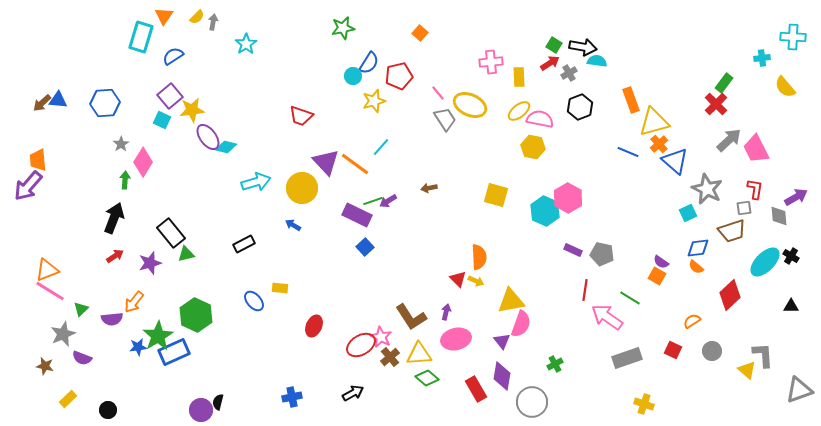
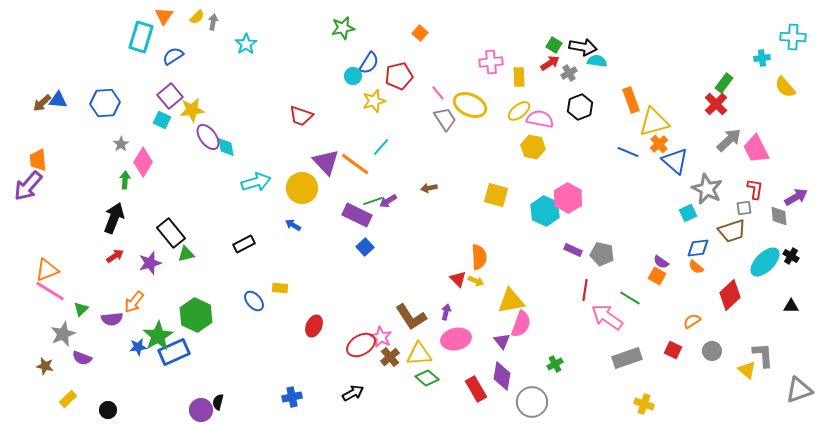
cyan diamond at (226, 147): rotated 65 degrees clockwise
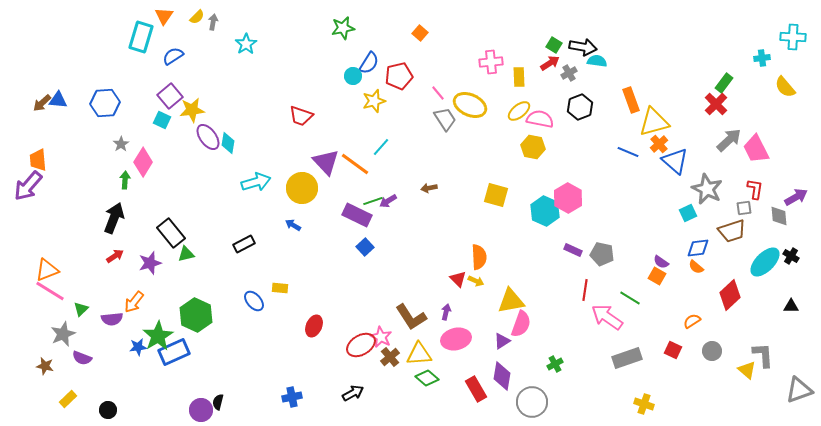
cyan diamond at (226, 147): moved 2 px right, 4 px up; rotated 20 degrees clockwise
purple triangle at (502, 341): rotated 36 degrees clockwise
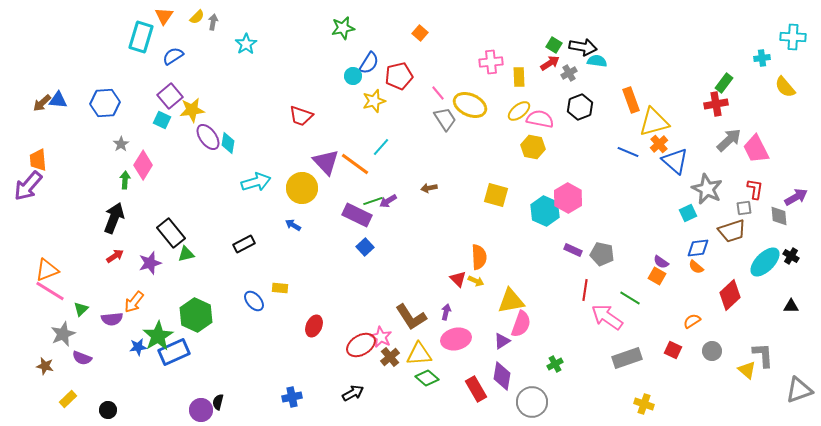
red cross at (716, 104): rotated 35 degrees clockwise
pink diamond at (143, 162): moved 3 px down
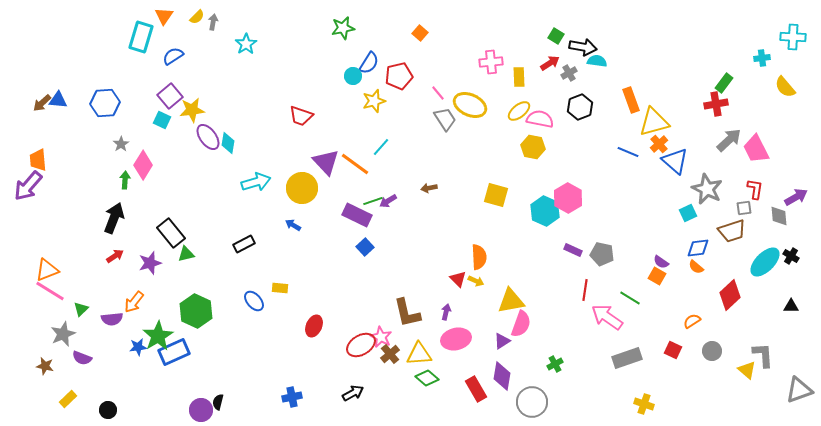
green square at (554, 45): moved 2 px right, 9 px up
green hexagon at (196, 315): moved 4 px up
brown L-shape at (411, 317): moved 4 px left, 4 px up; rotated 20 degrees clockwise
brown cross at (390, 357): moved 3 px up
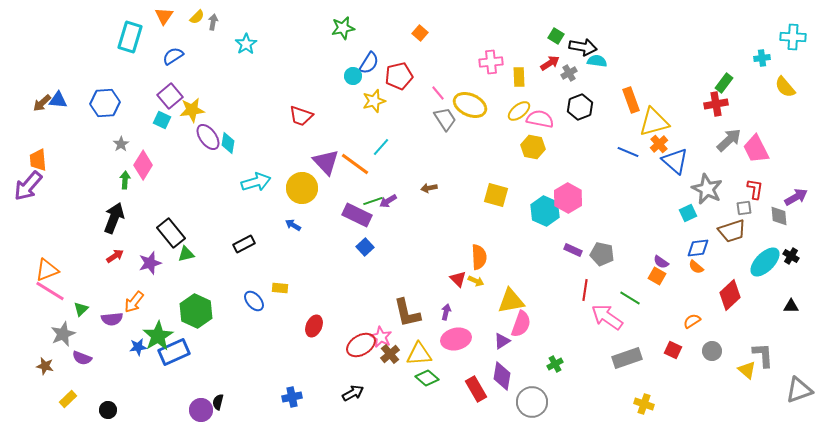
cyan rectangle at (141, 37): moved 11 px left
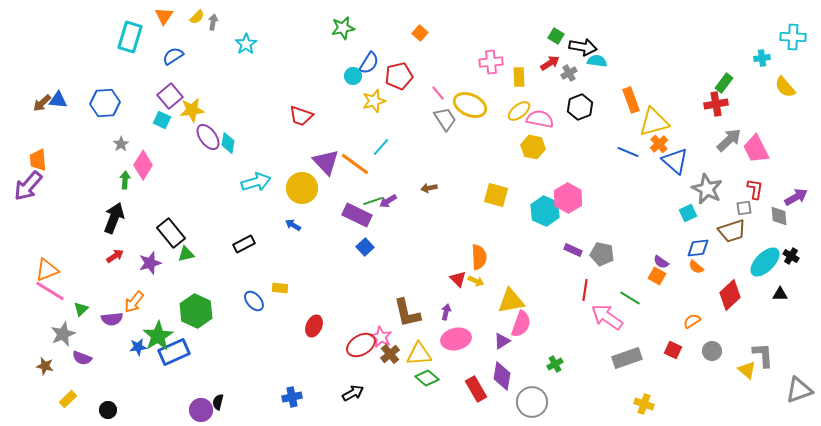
black triangle at (791, 306): moved 11 px left, 12 px up
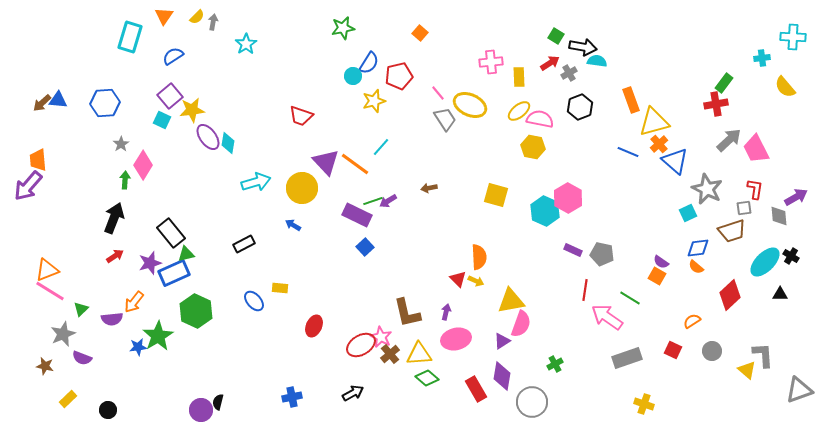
blue rectangle at (174, 352): moved 79 px up
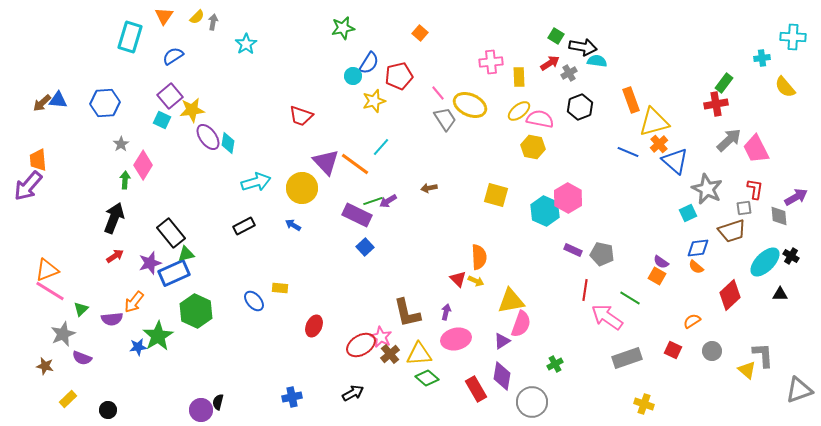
black rectangle at (244, 244): moved 18 px up
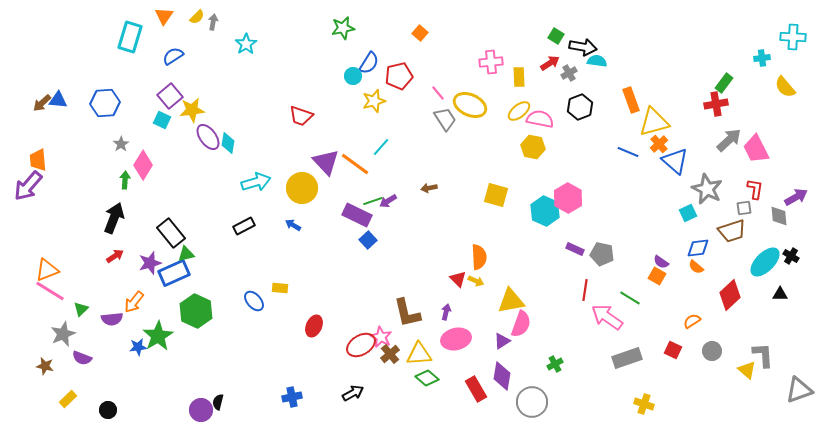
blue square at (365, 247): moved 3 px right, 7 px up
purple rectangle at (573, 250): moved 2 px right, 1 px up
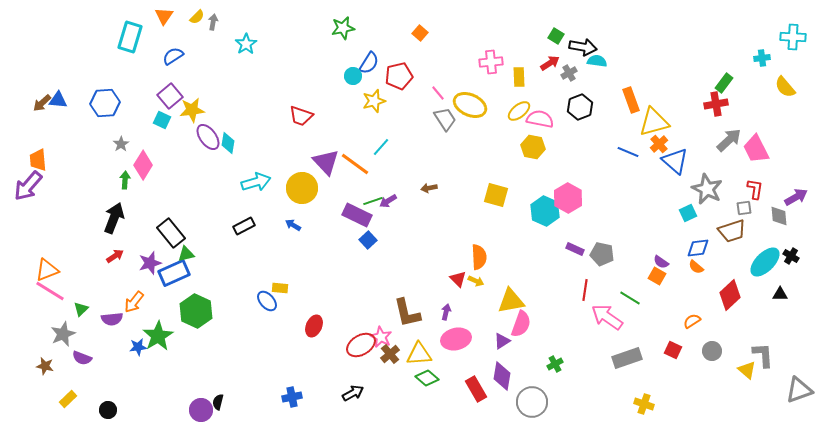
blue ellipse at (254, 301): moved 13 px right
